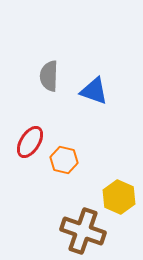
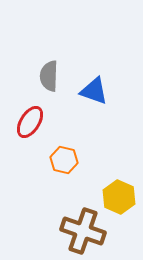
red ellipse: moved 20 px up
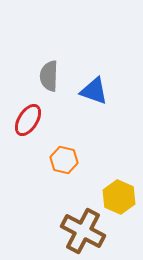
red ellipse: moved 2 px left, 2 px up
brown cross: rotated 9 degrees clockwise
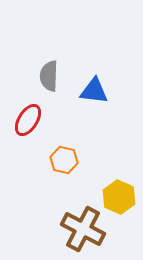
blue triangle: rotated 12 degrees counterclockwise
brown cross: moved 2 px up
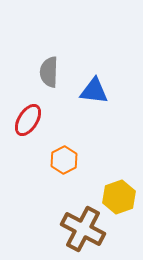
gray semicircle: moved 4 px up
orange hexagon: rotated 20 degrees clockwise
yellow hexagon: rotated 16 degrees clockwise
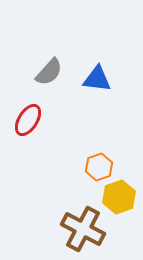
gray semicircle: rotated 140 degrees counterclockwise
blue triangle: moved 3 px right, 12 px up
orange hexagon: moved 35 px right, 7 px down; rotated 8 degrees clockwise
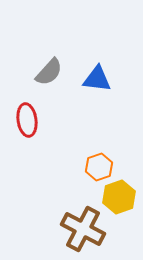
red ellipse: moved 1 px left; rotated 40 degrees counterclockwise
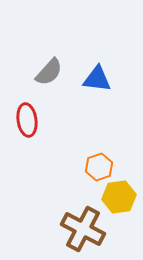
yellow hexagon: rotated 12 degrees clockwise
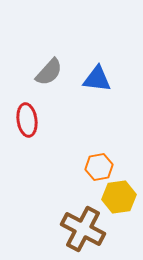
orange hexagon: rotated 8 degrees clockwise
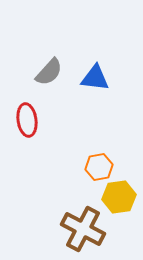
blue triangle: moved 2 px left, 1 px up
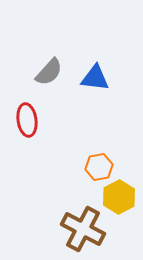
yellow hexagon: rotated 20 degrees counterclockwise
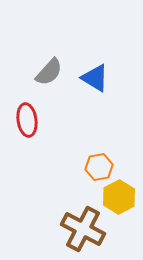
blue triangle: rotated 24 degrees clockwise
